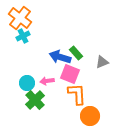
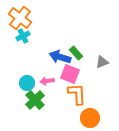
orange circle: moved 2 px down
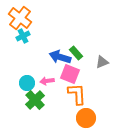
orange circle: moved 4 px left
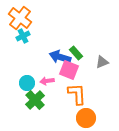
pink square: moved 1 px left, 4 px up
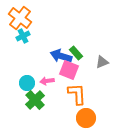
blue arrow: moved 1 px right, 1 px up
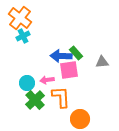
blue arrow: rotated 15 degrees counterclockwise
gray triangle: rotated 16 degrees clockwise
pink square: rotated 30 degrees counterclockwise
pink arrow: moved 1 px up
orange L-shape: moved 16 px left, 3 px down
orange circle: moved 6 px left, 1 px down
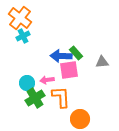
green cross: moved 2 px up; rotated 12 degrees clockwise
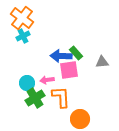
orange cross: moved 2 px right
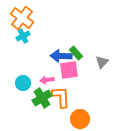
gray triangle: rotated 40 degrees counterclockwise
cyan circle: moved 4 px left
green cross: moved 7 px right
